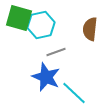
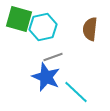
green square: moved 1 px down
cyan hexagon: moved 2 px right, 2 px down
gray line: moved 3 px left, 5 px down
cyan line: moved 2 px right, 1 px up
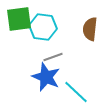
green square: rotated 24 degrees counterclockwise
cyan hexagon: rotated 20 degrees clockwise
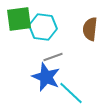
cyan line: moved 5 px left, 1 px down
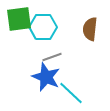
cyan hexagon: rotated 8 degrees counterclockwise
gray line: moved 1 px left
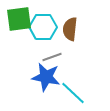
brown semicircle: moved 20 px left
blue star: rotated 12 degrees counterclockwise
cyan line: moved 2 px right
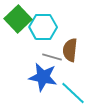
green square: moved 1 px left; rotated 36 degrees counterclockwise
brown semicircle: moved 21 px down
gray line: rotated 36 degrees clockwise
blue star: moved 3 px left
